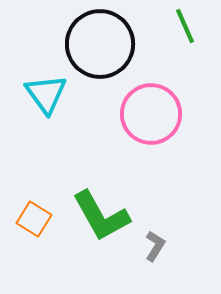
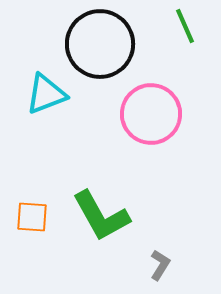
cyan triangle: rotated 45 degrees clockwise
orange square: moved 2 px left, 2 px up; rotated 28 degrees counterclockwise
gray L-shape: moved 5 px right, 19 px down
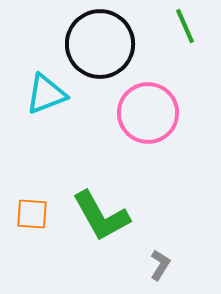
pink circle: moved 3 px left, 1 px up
orange square: moved 3 px up
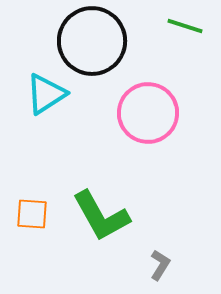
green line: rotated 48 degrees counterclockwise
black circle: moved 8 px left, 3 px up
cyan triangle: rotated 12 degrees counterclockwise
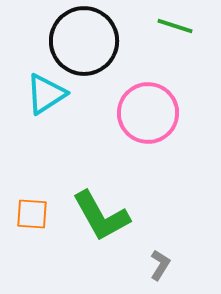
green line: moved 10 px left
black circle: moved 8 px left
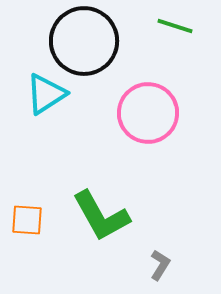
orange square: moved 5 px left, 6 px down
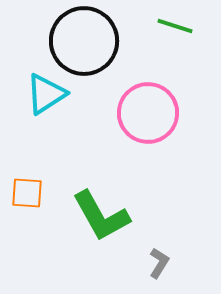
orange square: moved 27 px up
gray L-shape: moved 1 px left, 2 px up
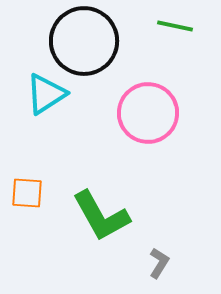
green line: rotated 6 degrees counterclockwise
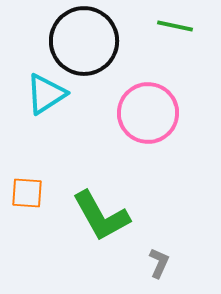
gray L-shape: rotated 8 degrees counterclockwise
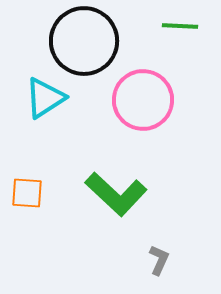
green line: moved 5 px right; rotated 9 degrees counterclockwise
cyan triangle: moved 1 px left, 4 px down
pink circle: moved 5 px left, 13 px up
green L-shape: moved 15 px right, 22 px up; rotated 18 degrees counterclockwise
gray L-shape: moved 3 px up
